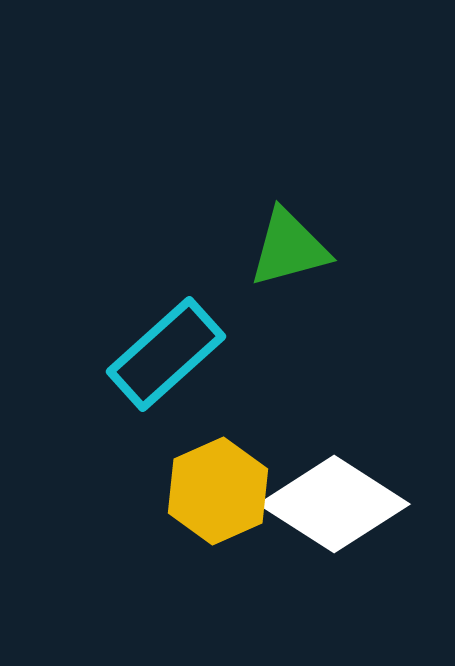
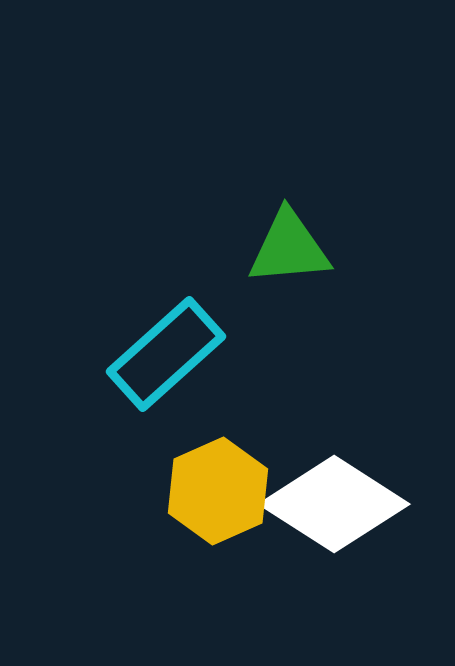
green triangle: rotated 10 degrees clockwise
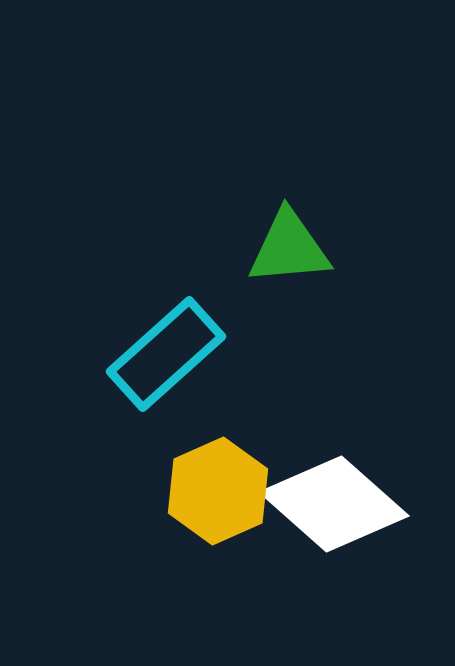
white diamond: rotated 9 degrees clockwise
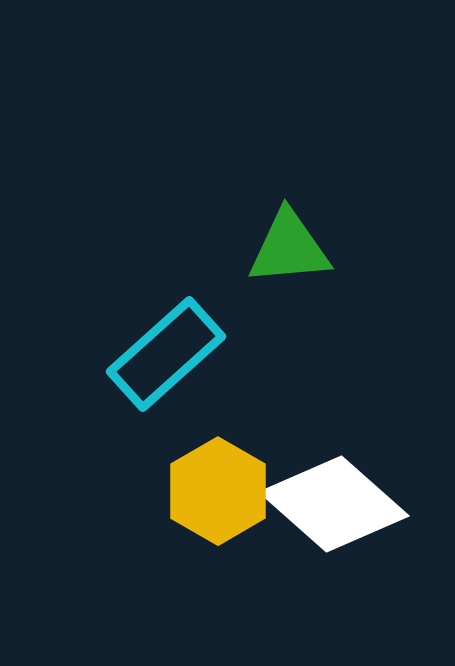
yellow hexagon: rotated 6 degrees counterclockwise
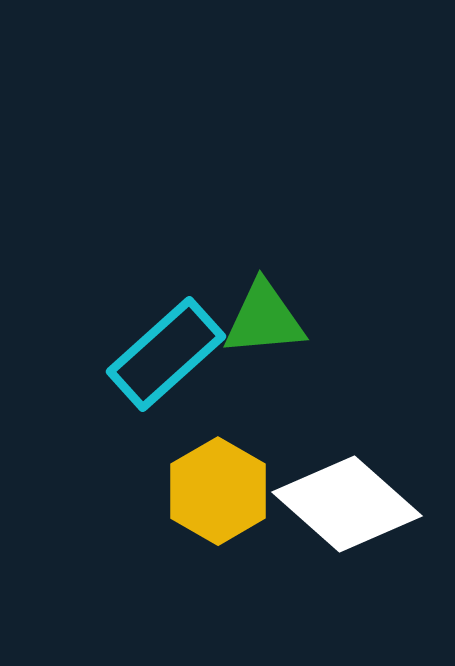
green triangle: moved 25 px left, 71 px down
white diamond: moved 13 px right
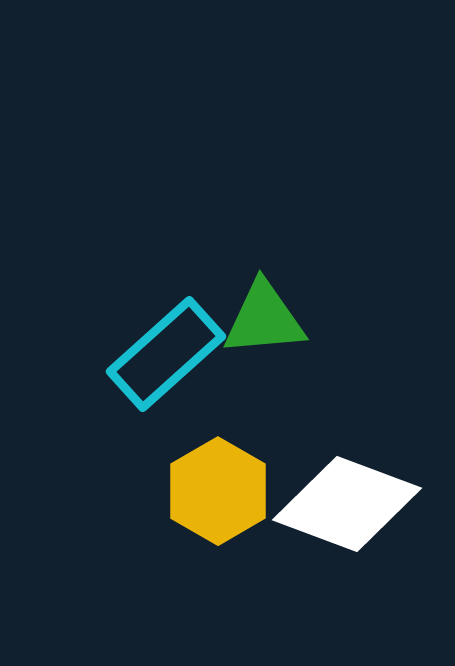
white diamond: rotated 21 degrees counterclockwise
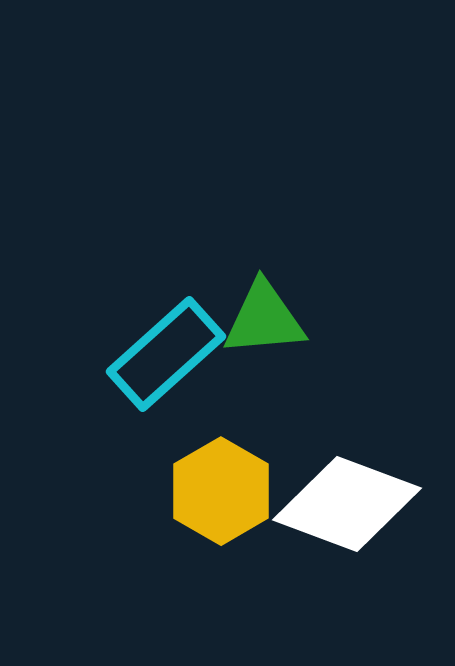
yellow hexagon: moved 3 px right
